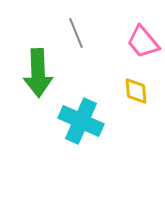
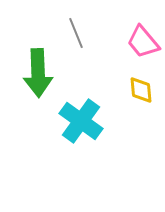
yellow diamond: moved 5 px right, 1 px up
cyan cross: rotated 12 degrees clockwise
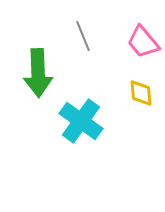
gray line: moved 7 px right, 3 px down
yellow diamond: moved 3 px down
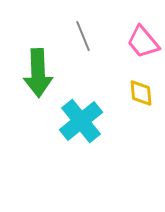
cyan cross: rotated 15 degrees clockwise
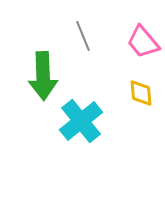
green arrow: moved 5 px right, 3 px down
